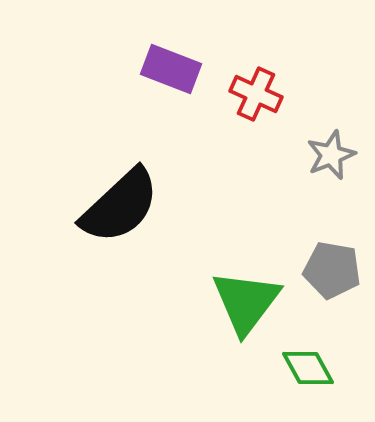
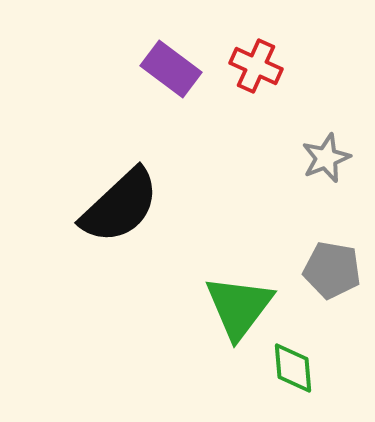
purple rectangle: rotated 16 degrees clockwise
red cross: moved 28 px up
gray star: moved 5 px left, 3 px down
green triangle: moved 7 px left, 5 px down
green diamond: moved 15 px left; rotated 24 degrees clockwise
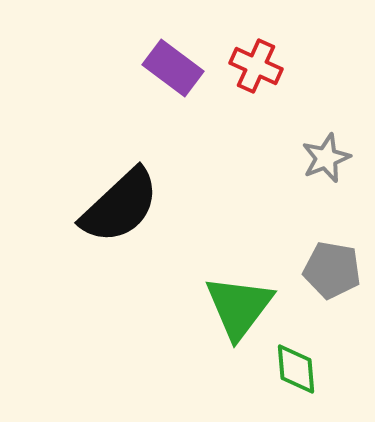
purple rectangle: moved 2 px right, 1 px up
green diamond: moved 3 px right, 1 px down
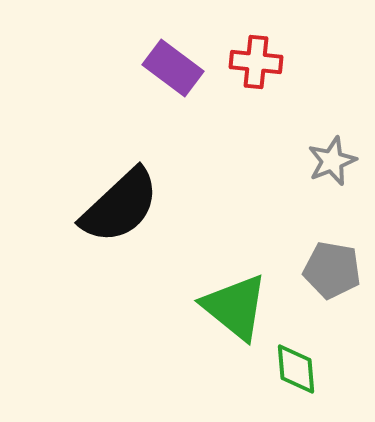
red cross: moved 4 px up; rotated 18 degrees counterclockwise
gray star: moved 6 px right, 3 px down
green triangle: moved 4 px left; rotated 28 degrees counterclockwise
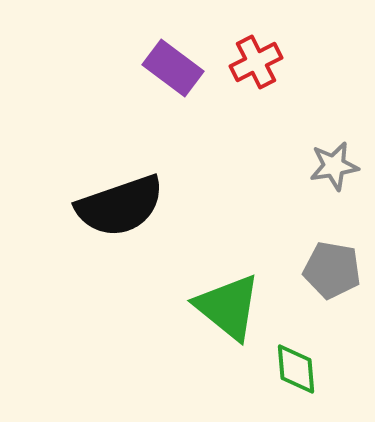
red cross: rotated 33 degrees counterclockwise
gray star: moved 2 px right, 5 px down; rotated 12 degrees clockwise
black semicircle: rotated 24 degrees clockwise
green triangle: moved 7 px left
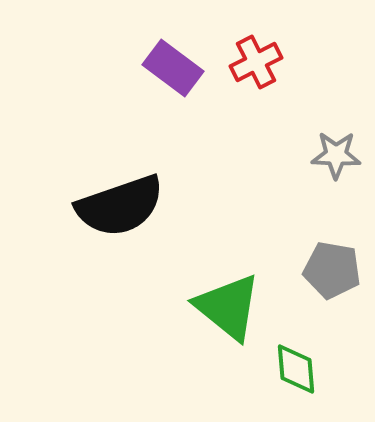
gray star: moved 2 px right, 11 px up; rotated 12 degrees clockwise
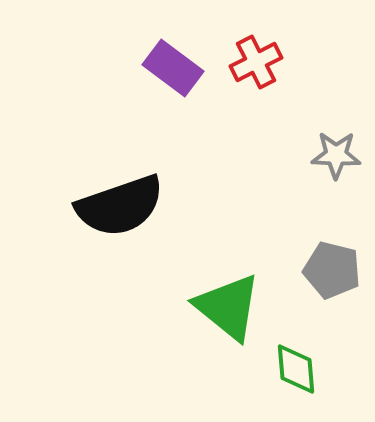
gray pentagon: rotated 4 degrees clockwise
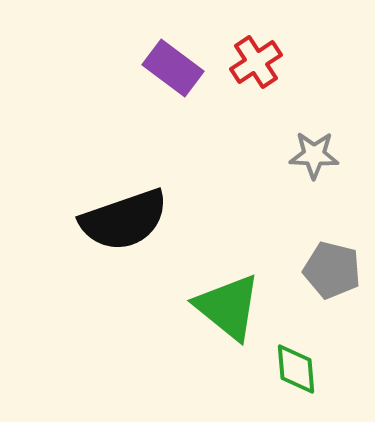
red cross: rotated 6 degrees counterclockwise
gray star: moved 22 px left
black semicircle: moved 4 px right, 14 px down
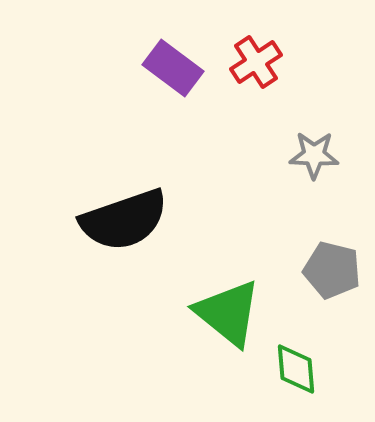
green triangle: moved 6 px down
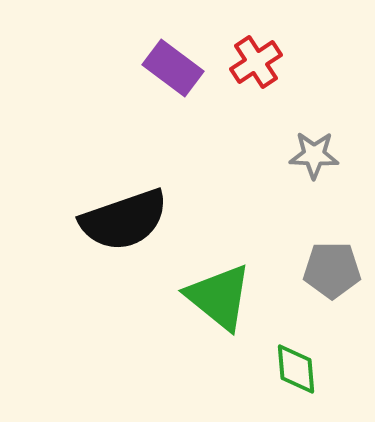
gray pentagon: rotated 14 degrees counterclockwise
green triangle: moved 9 px left, 16 px up
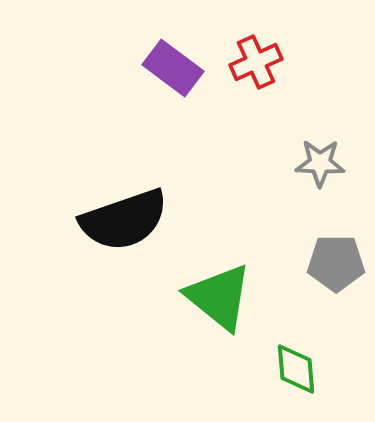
red cross: rotated 9 degrees clockwise
gray star: moved 6 px right, 8 px down
gray pentagon: moved 4 px right, 7 px up
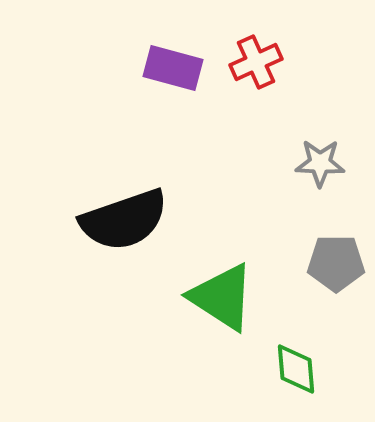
purple rectangle: rotated 22 degrees counterclockwise
green triangle: moved 3 px right; rotated 6 degrees counterclockwise
